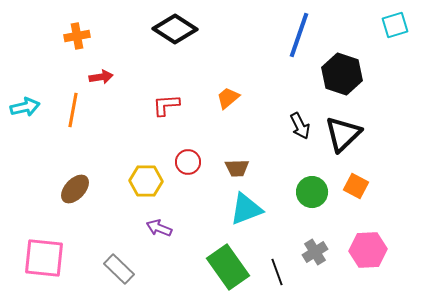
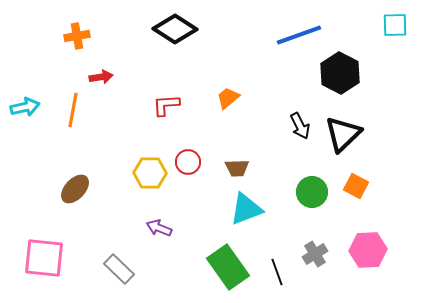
cyan square: rotated 16 degrees clockwise
blue line: rotated 51 degrees clockwise
black hexagon: moved 2 px left, 1 px up; rotated 9 degrees clockwise
yellow hexagon: moved 4 px right, 8 px up
gray cross: moved 2 px down
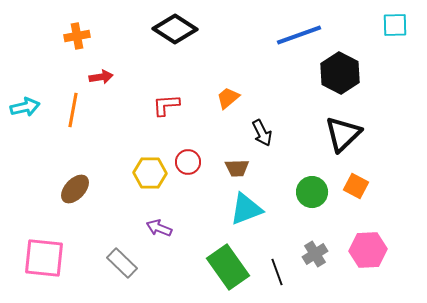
black arrow: moved 38 px left, 7 px down
gray rectangle: moved 3 px right, 6 px up
